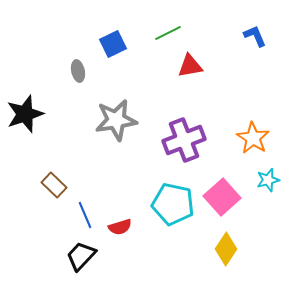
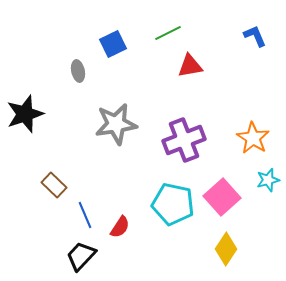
gray star: moved 4 px down
red semicircle: rotated 40 degrees counterclockwise
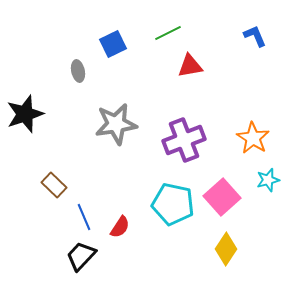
blue line: moved 1 px left, 2 px down
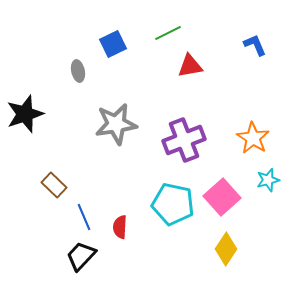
blue L-shape: moved 9 px down
red semicircle: rotated 150 degrees clockwise
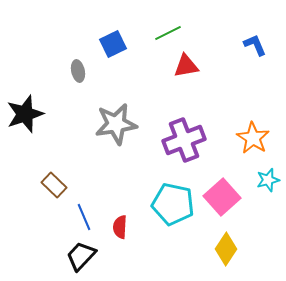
red triangle: moved 4 px left
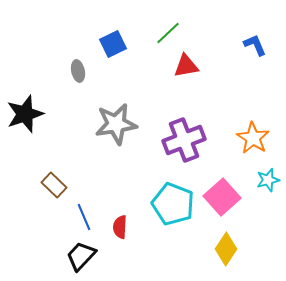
green line: rotated 16 degrees counterclockwise
cyan pentagon: rotated 9 degrees clockwise
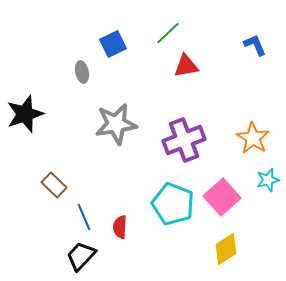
gray ellipse: moved 4 px right, 1 px down
yellow diamond: rotated 24 degrees clockwise
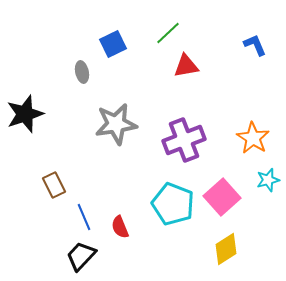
brown rectangle: rotated 20 degrees clockwise
red semicircle: rotated 25 degrees counterclockwise
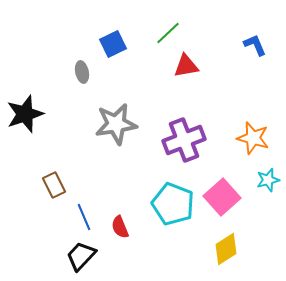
orange star: rotated 16 degrees counterclockwise
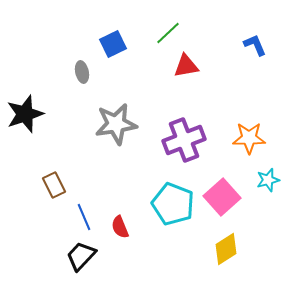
orange star: moved 4 px left; rotated 16 degrees counterclockwise
